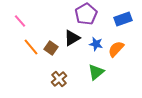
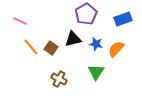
pink line: rotated 24 degrees counterclockwise
black triangle: moved 1 px right, 1 px down; rotated 18 degrees clockwise
green triangle: rotated 18 degrees counterclockwise
brown cross: rotated 21 degrees counterclockwise
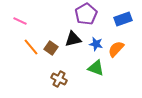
green triangle: moved 4 px up; rotated 42 degrees counterclockwise
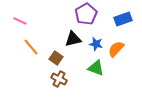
brown square: moved 5 px right, 10 px down
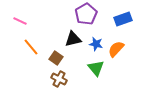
green triangle: rotated 30 degrees clockwise
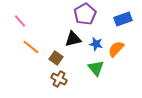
purple pentagon: moved 1 px left
pink line: rotated 24 degrees clockwise
orange line: rotated 12 degrees counterclockwise
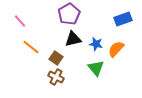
purple pentagon: moved 16 px left
brown cross: moved 3 px left, 2 px up
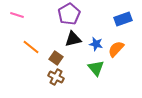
pink line: moved 3 px left, 6 px up; rotated 32 degrees counterclockwise
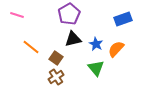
blue star: rotated 16 degrees clockwise
brown cross: rotated 28 degrees clockwise
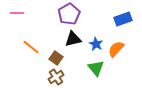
pink line: moved 2 px up; rotated 16 degrees counterclockwise
